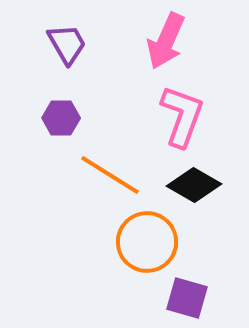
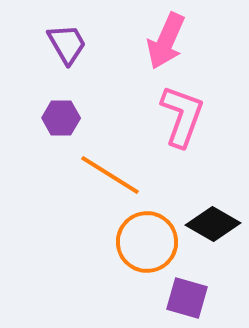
black diamond: moved 19 px right, 39 px down
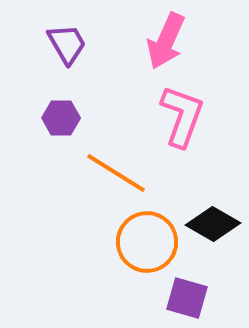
orange line: moved 6 px right, 2 px up
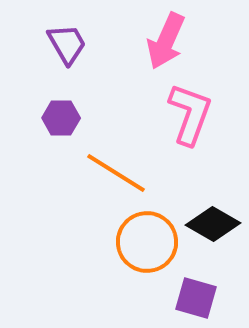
pink L-shape: moved 8 px right, 2 px up
purple square: moved 9 px right
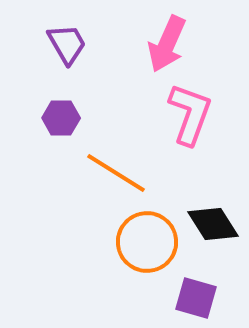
pink arrow: moved 1 px right, 3 px down
black diamond: rotated 28 degrees clockwise
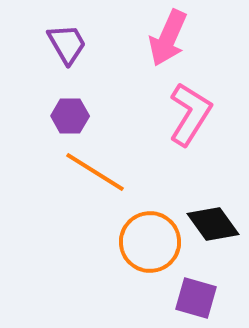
pink arrow: moved 1 px right, 6 px up
pink L-shape: rotated 12 degrees clockwise
purple hexagon: moved 9 px right, 2 px up
orange line: moved 21 px left, 1 px up
black diamond: rotated 4 degrees counterclockwise
orange circle: moved 3 px right
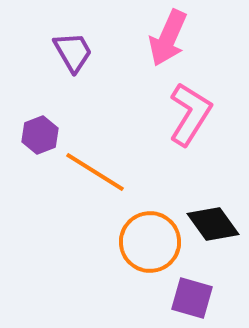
purple trapezoid: moved 6 px right, 8 px down
purple hexagon: moved 30 px left, 19 px down; rotated 21 degrees counterclockwise
purple square: moved 4 px left
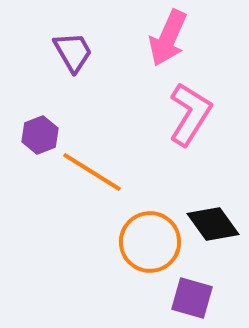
orange line: moved 3 px left
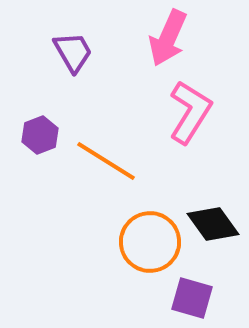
pink L-shape: moved 2 px up
orange line: moved 14 px right, 11 px up
